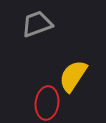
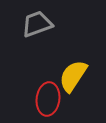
red ellipse: moved 1 px right, 4 px up
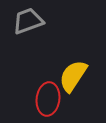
gray trapezoid: moved 9 px left, 3 px up
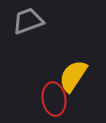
red ellipse: moved 6 px right; rotated 16 degrees counterclockwise
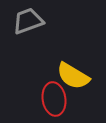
yellow semicircle: rotated 92 degrees counterclockwise
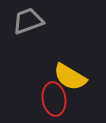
yellow semicircle: moved 3 px left, 1 px down
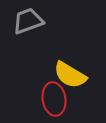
yellow semicircle: moved 2 px up
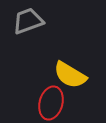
red ellipse: moved 3 px left, 4 px down; rotated 24 degrees clockwise
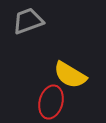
red ellipse: moved 1 px up
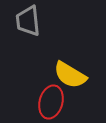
gray trapezoid: rotated 76 degrees counterclockwise
